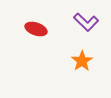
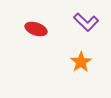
orange star: moved 1 px left, 1 px down
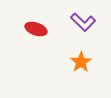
purple L-shape: moved 3 px left
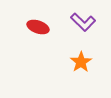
red ellipse: moved 2 px right, 2 px up
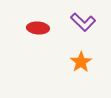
red ellipse: moved 1 px down; rotated 15 degrees counterclockwise
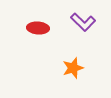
orange star: moved 8 px left, 6 px down; rotated 15 degrees clockwise
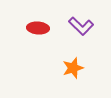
purple L-shape: moved 2 px left, 4 px down
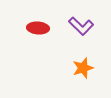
orange star: moved 10 px right
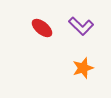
red ellipse: moved 4 px right; rotated 35 degrees clockwise
